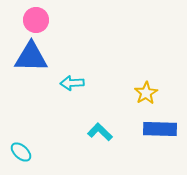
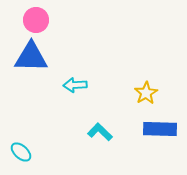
cyan arrow: moved 3 px right, 2 px down
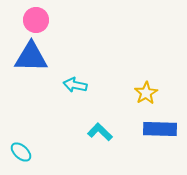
cyan arrow: rotated 15 degrees clockwise
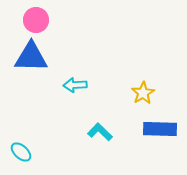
cyan arrow: rotated 15 degrees counterclockwise
yellow star: moved 3 px left
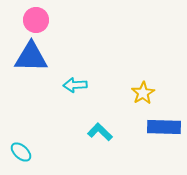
blue rectangle: moved 4 px right, 2 px up
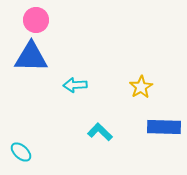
yellow star: moved 2 px left, 6 px up
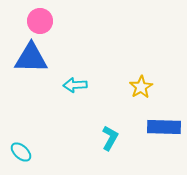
pink circle: moved 4 px right, 1 px down
blue triangle: moved 1 px down
cyan L-shape: moved 10 px right, 6 px down; rotated 75 degrees clockwise
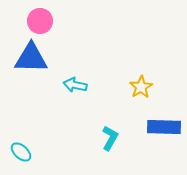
cyan arrow: rotated 15 degrees clockwise
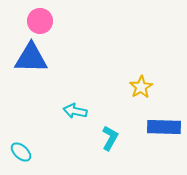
cyan arrow: moved 26 px down
